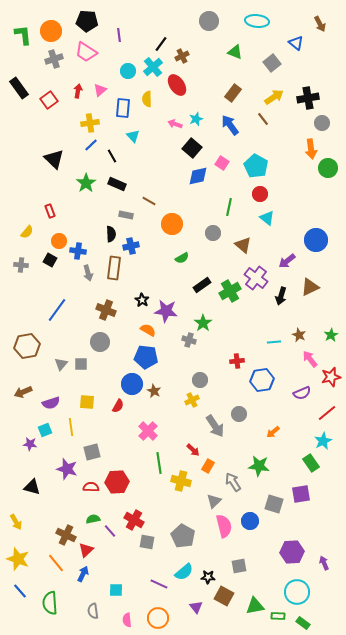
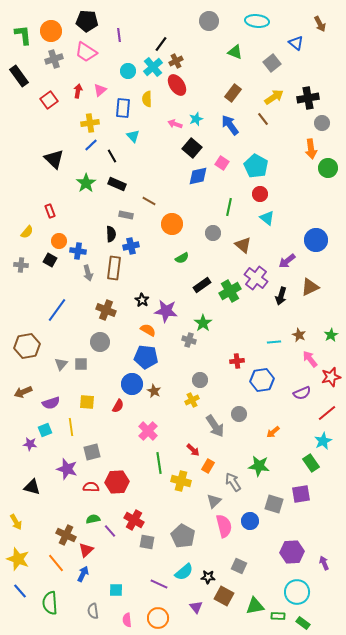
brown cross at (182, 56): moved 6 px left, 5 px down
black rectangle at (19, 88): moved 12 px up
gray square at (239, 566): rotated 35 degrees clockwise
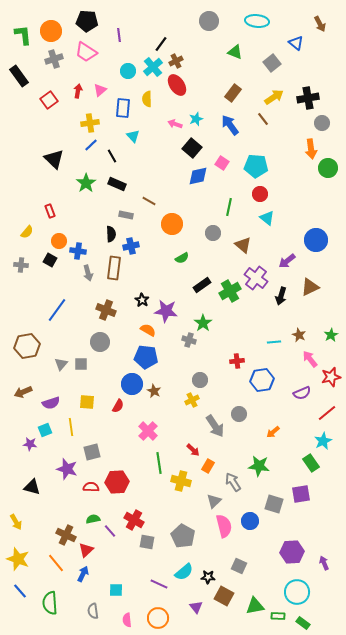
cyan pentagon at (256, 166): rotated 25 degrees counterclockwise
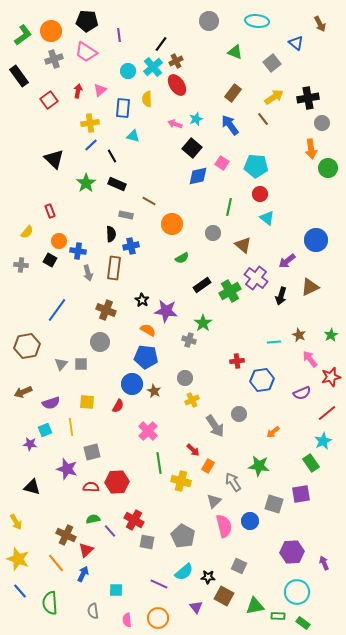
green L-shape at (23, 35): rotated 60 degrees clockwise
cyan triangle at (133, 136): rotated 32 degrees counterclockwise
gray circle at (200, 380): moved 15 px left, 2 px up
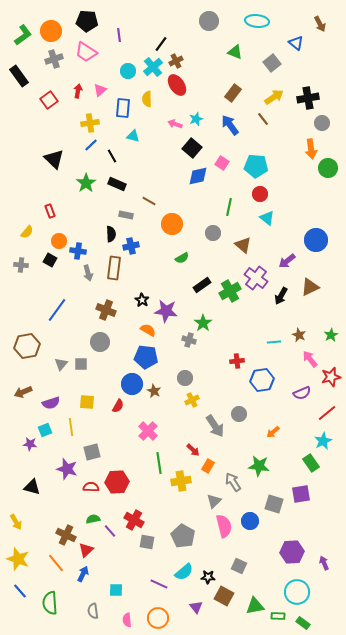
black arrow at (281, 296): rotated 12 degrees clockwise
yellow cross at (181, 481): rotated 24 degrees counterclockwise
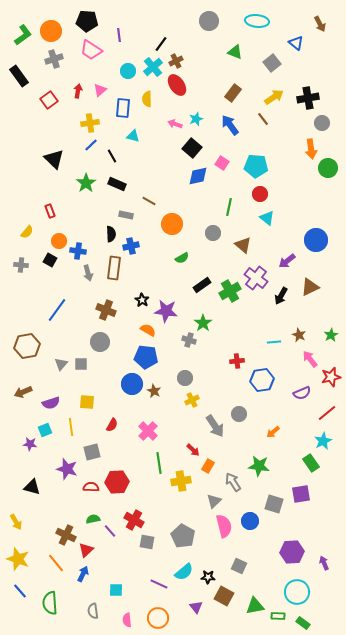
pink trapezoid at (86, 52): moved 5 px right, 2 px up
red semicircle at (118, 406): moved 6 px left, 19 px down
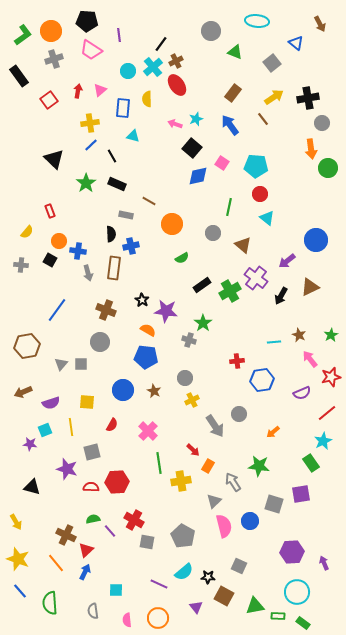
gray circle at (209, 21): moved 2 px right, 10 px down
blue circle at (132, 384): moved 9 px left, 6 px down
blue arrow at (83, 574): moved 2 px right, 2 px up
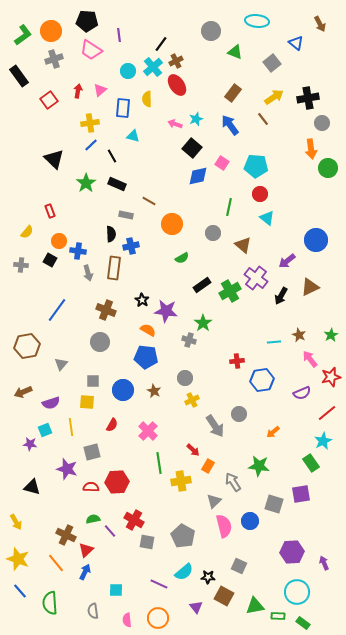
gray square at (81, 364): moved 12 px right, 17 px down
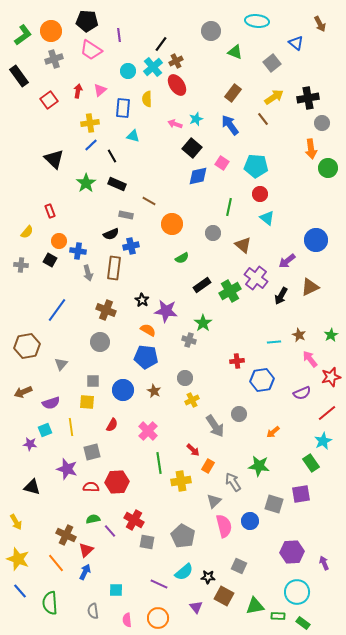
black semicircle at (111, 234): rotated 70 degrees clockwise
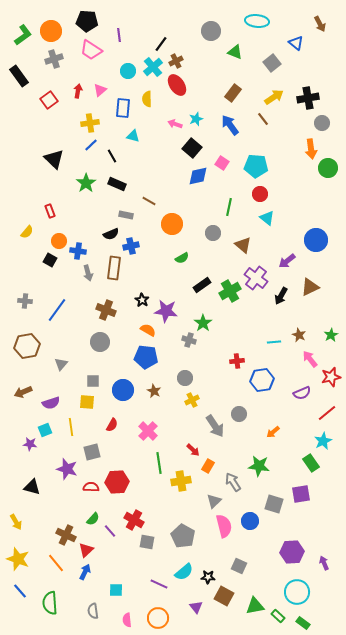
gray cross at (21, 265): moved 4 px right, 36 px down
green semicircle at (93, 519): rotated 144 degrees clockwise
green rectangle at (278, 616): rotated 40 degrees clockwise
